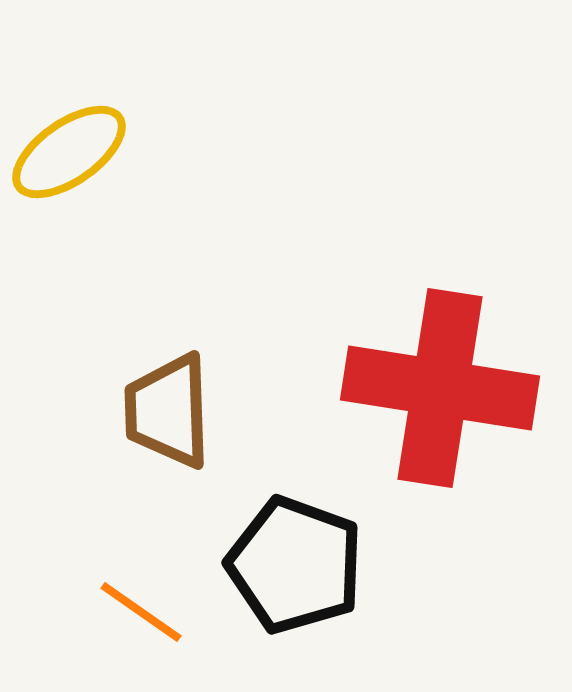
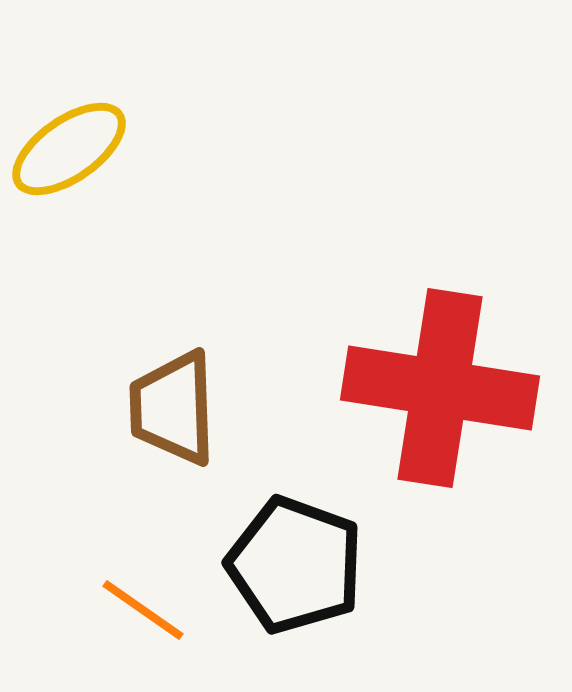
yellow ellipse: moved 3 px up
brown trapezoid: moved 5 px right, 3 px up
orange line: moved 2 px right, 2 px up
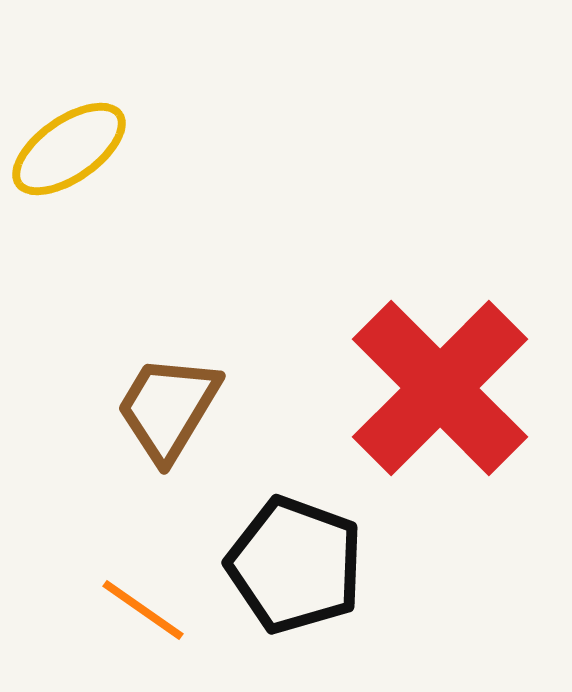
red cross: rotated 36 degrees clockwise
brown trapezoid: moved 5 px left; rotated 33 degrees clockwise
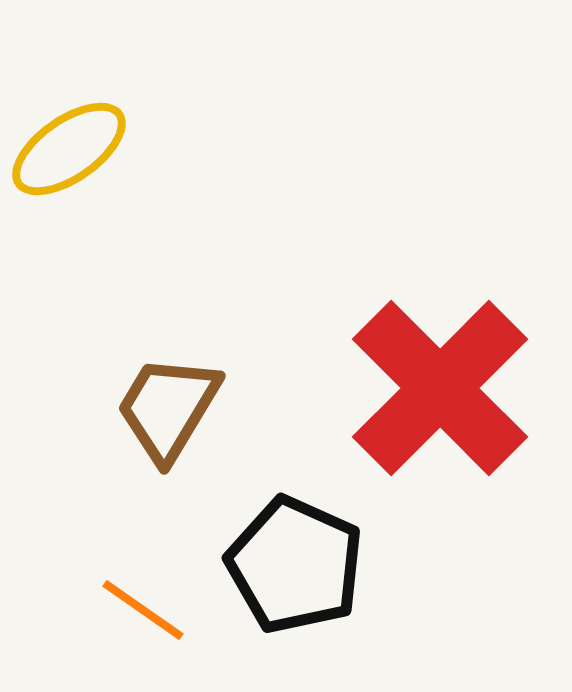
black pentagon: rotated 4 degrees clockwise
